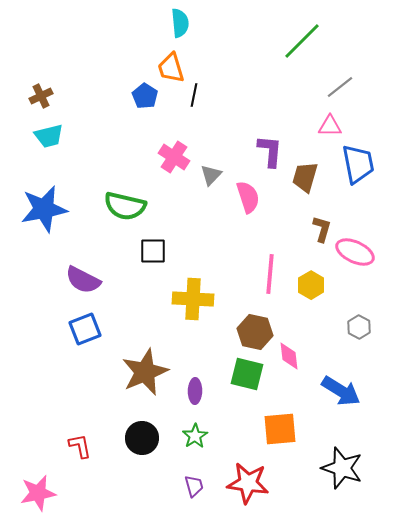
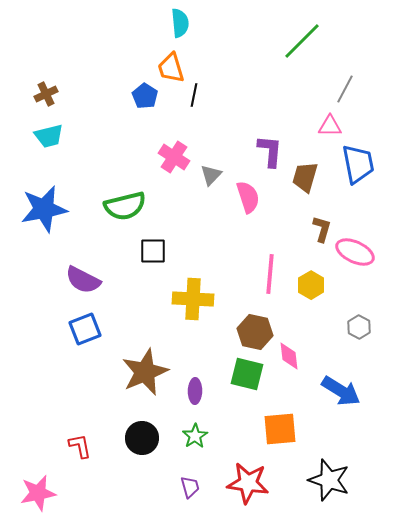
gray line: moved 5 px right, 2 px down; rotated 24 degrees counterclockwise
brown cross: moved 5 px right, 2 px up
green semicircle: rotated 27 degrees counterclockwise
black star: moved 13 px left, 12 px down
purple trapezoid: moved 4 px left, 1 px down
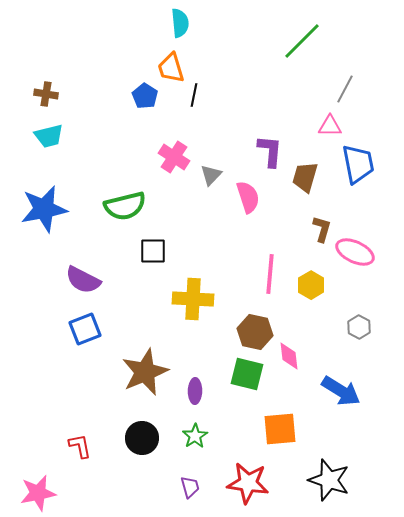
brown cross: rotated 35 degrees clockwise
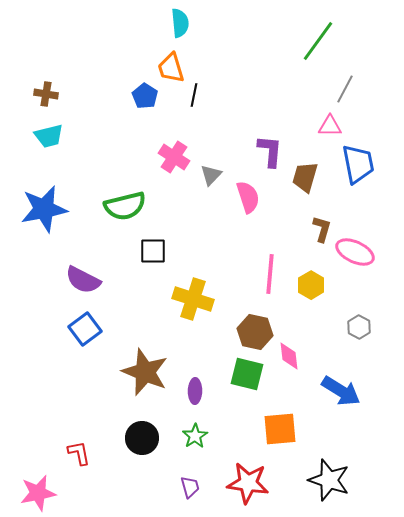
green line: moved 16 px right; rotated 9 degrees counterclockwise
yellow cross: rotated 15 degrees clockwise
blue square: rotated 16 degrees counterclockwise
brown star: rotated 27 degrees counterclockwise
red L-shape: moved 1 px left, 7 px down
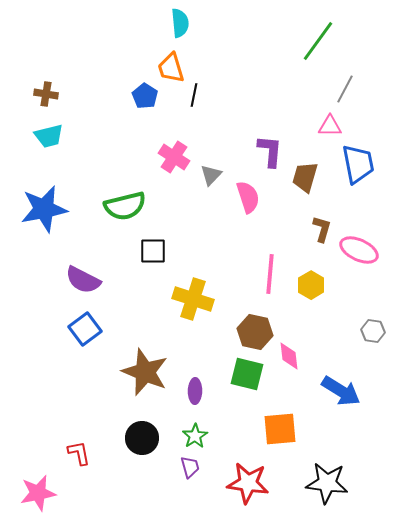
pink ellipse: moved 4 px right, 2 px up
gray hexagon: moved 14 px right, 4 px down; rotated 20 degrees counterclockwise
black star: moved 2 px left, 3 px down; rotated 12 degrees counterclockwise
purple trapezoid: moved 20 px up
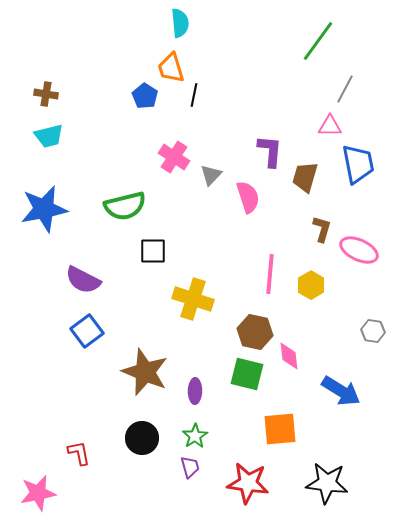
blue square: moved 2 px right, 2 px down
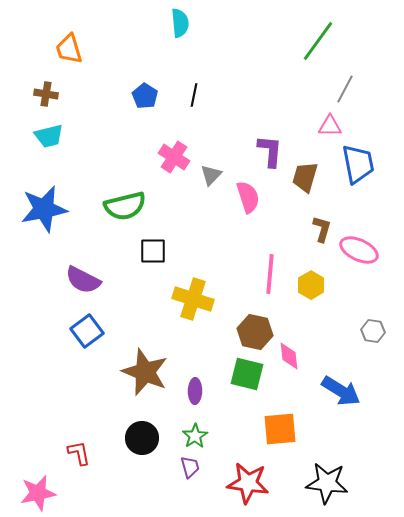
orange trapezoid: moved 102 px left, 19 px up
